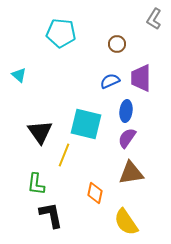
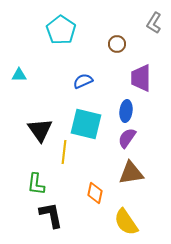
gray L-shape: moved 4 px down
cyan pentagon: moved 3 px up; rotated 28 degrees clockwise
cyan triangle: rotated 42 degrees counterclockwise
blue semicircle: moved 27 px left
black triangle: moved 2 px up
yellow line: moved 3 px up; rotated 15 degrees counterclockwise
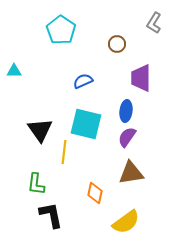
cyan triangle: moved 5 px left, 4 px up
purple semicircle: moved 1 px up
yellow semicircle: rotated 92 degrees counterclockwise
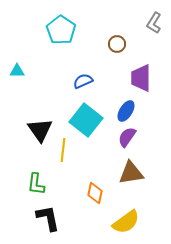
cyan triangle: moved 3 px right
blue ellipse: rotated 25 degrees clockwise
cyan square: moved 4 px up; rotated 24 degrees clockwise
yellow line: moved 1 px left, 2 px up
black L-shape: moved 3 px left, 3 px down
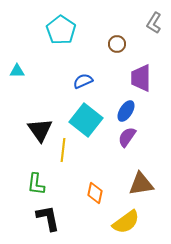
brown triangle: moved 10 px right, 11 px down
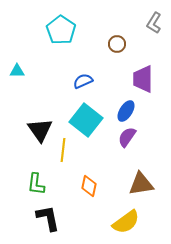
purple trapezoid: moved 2 px right, 1 px down
orange diamond: moved 6 px left, 7 px up
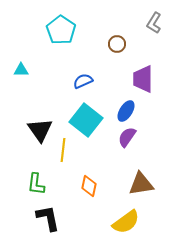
cyan triangle: moved 4 px right, 1 px up
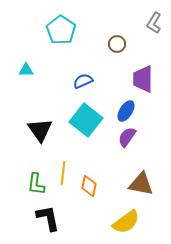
cyan triangle: moved 5 px right
yellow line: moved 23 px down
brown triangle: rotated 20 degrees clockwise
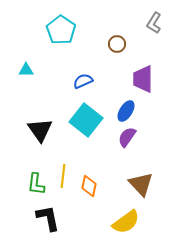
yellow line: moved 3 px down
brown triangle: rotated 36 degrees clockwise
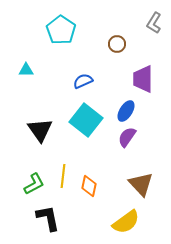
green L-shape: moved 2 px left; rotated 125 degrees counterclockwise
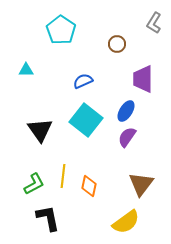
brown triangle: rotated 20 degrees clockwise
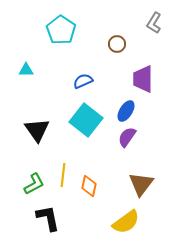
black triangle: moved 3 px left
yellow line: moved 1 px up
